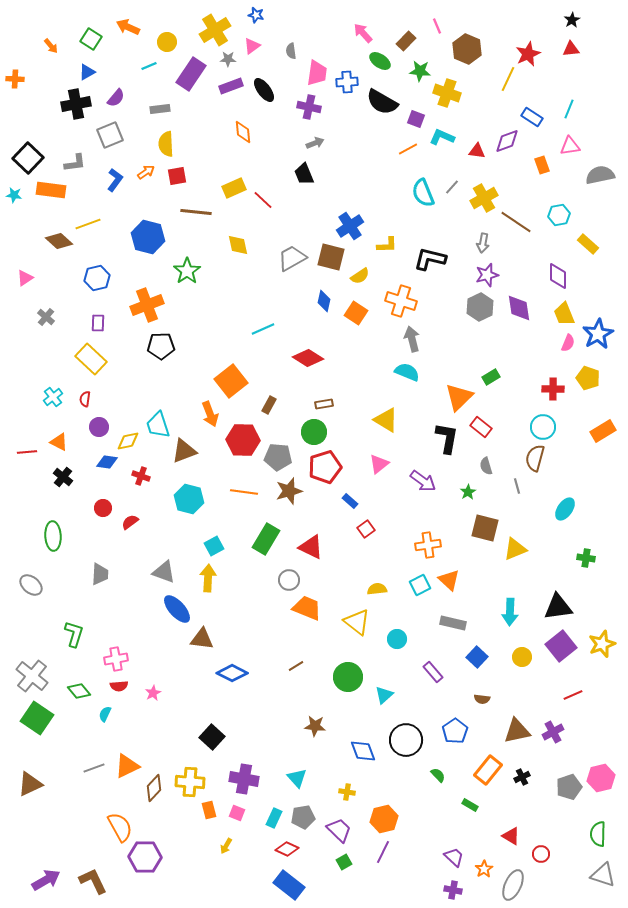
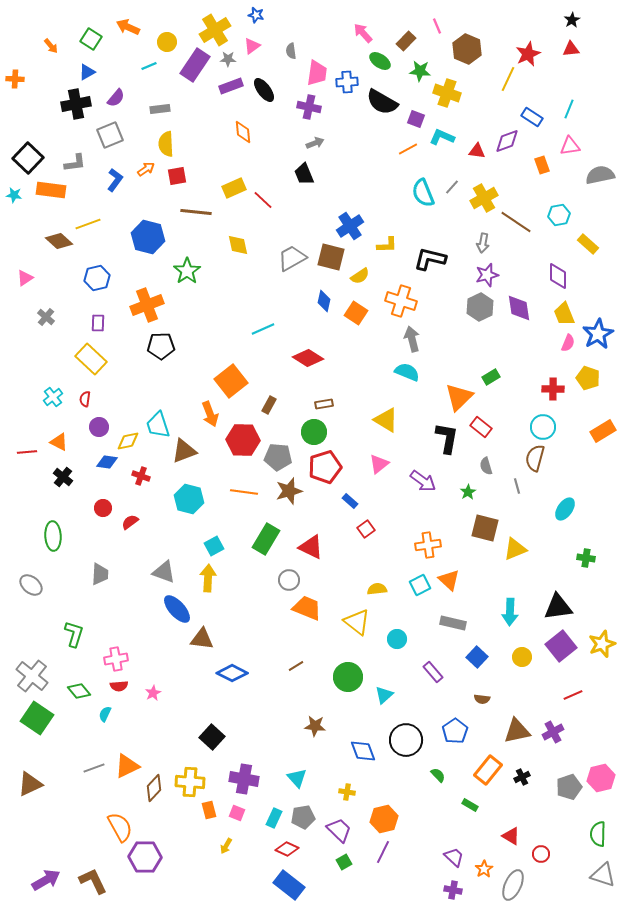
purple rectangle at (191, 74): moved 4 px right, 9 px up
orange arrow at (146, 172): moved 3 px up
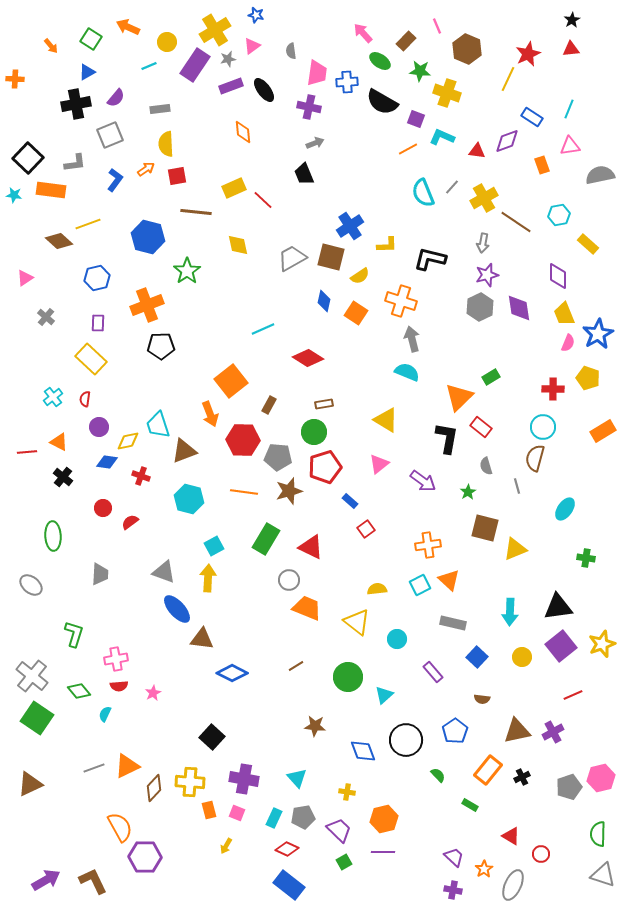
gray star at (228, 59): rotated 14 degrees counterclockwise
purple line at (383, 852): rotated 65 degrees clockwise
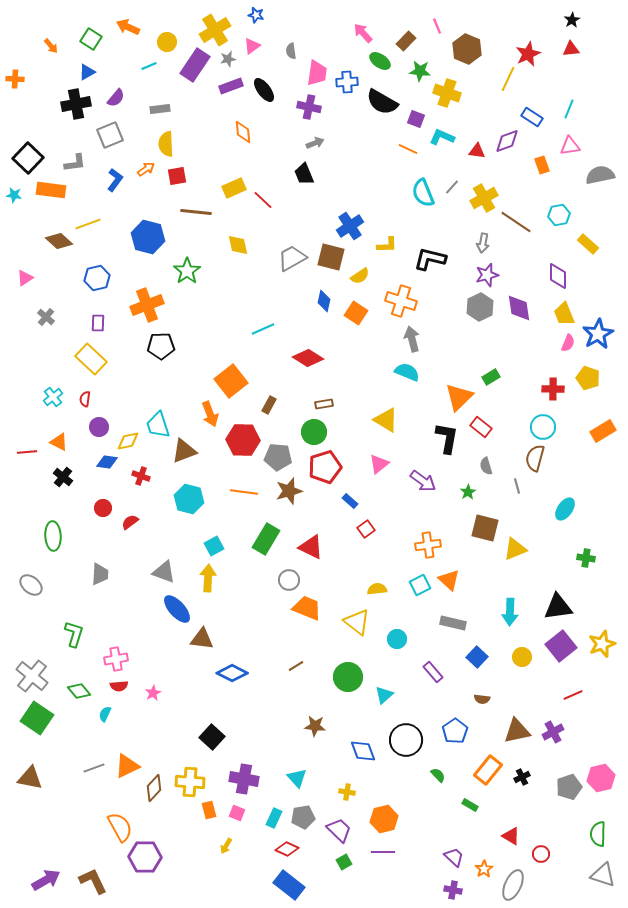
orange line at (408, 149): rotated 54 degrees clockwise
brown triangle at (30, 784): moved 6 px up; rotated 36 degrees clockwise
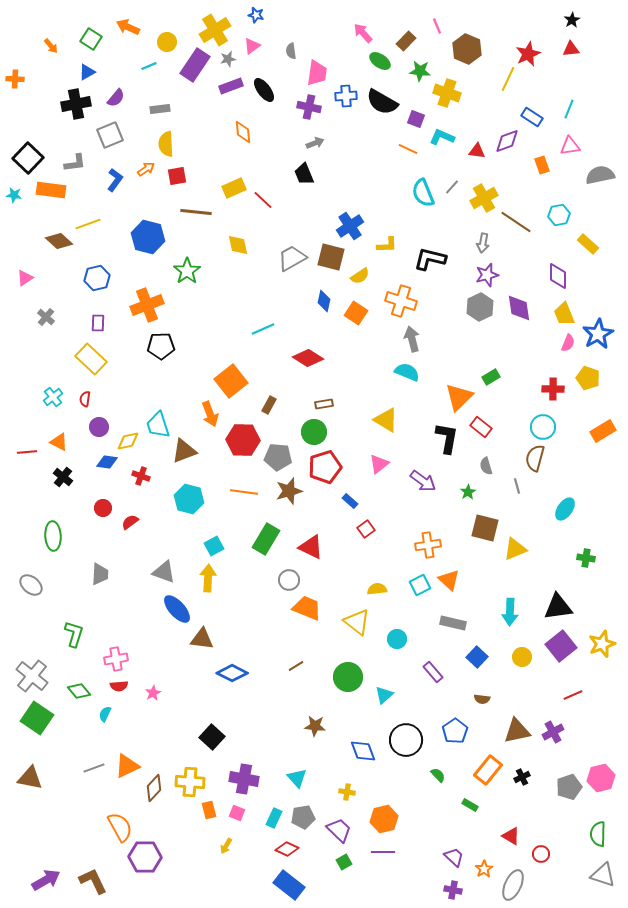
blue cross at (347, 82): moved 1 px left, 14 px down
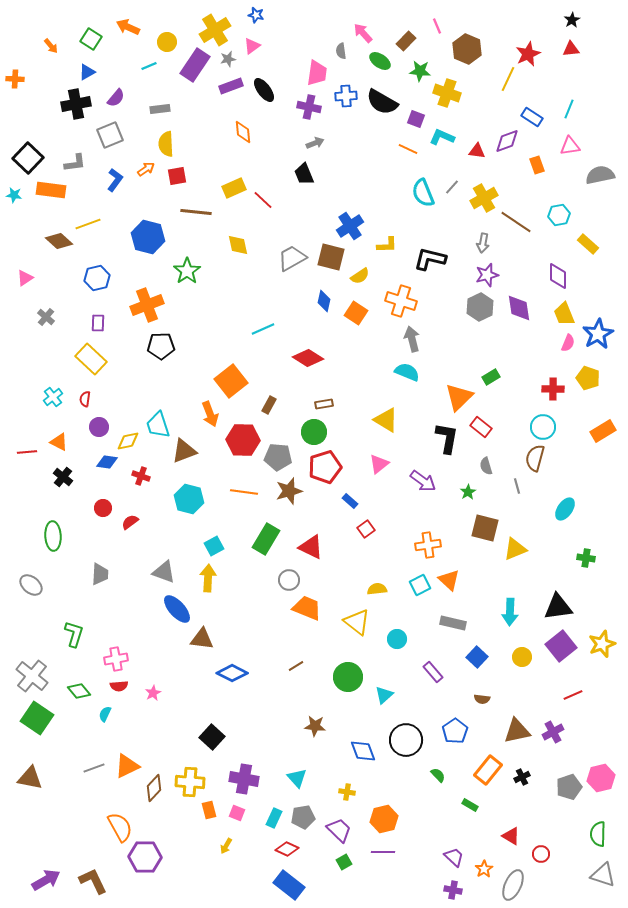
gray semicircle at (291, 51): moved 50 px right
orange rectangle at (542, 165): moved 5 px left
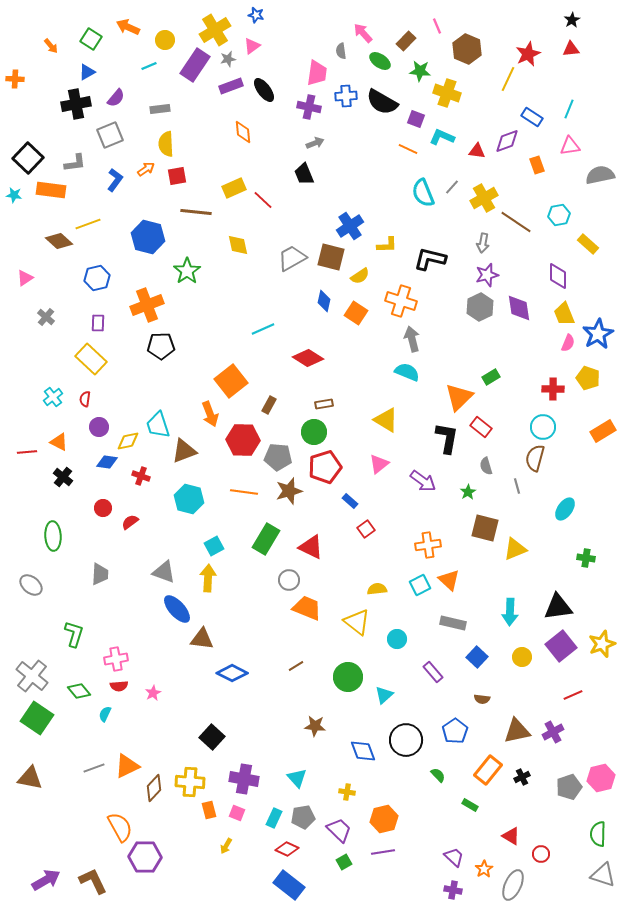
yellow circle at (167, 42): moved 2 px left, 2 px up
purple line at (383, 852): rotated 10 degrees counterclockwise
